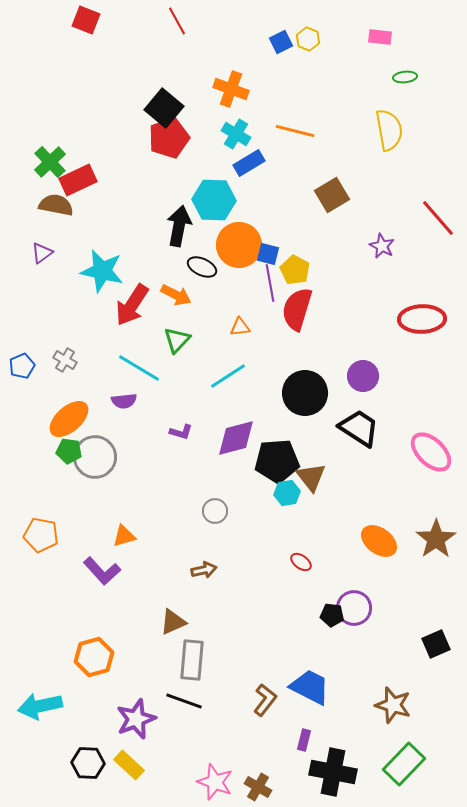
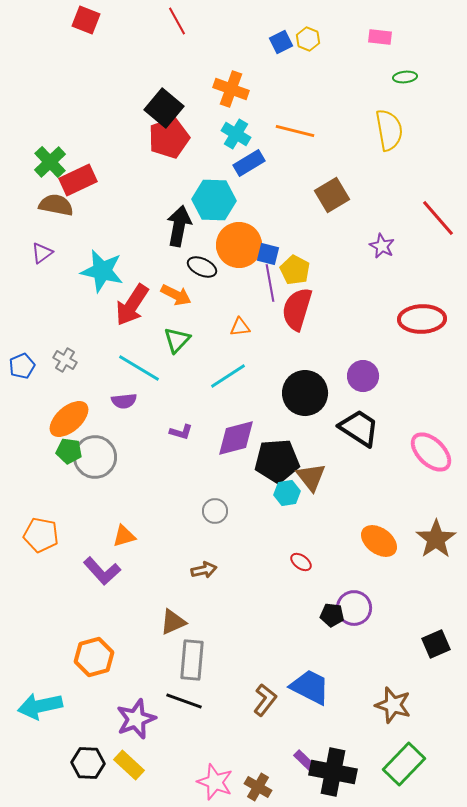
purple rectangle at (304, 740): moved 20 px down; rotated 60 degrees counterclockwise
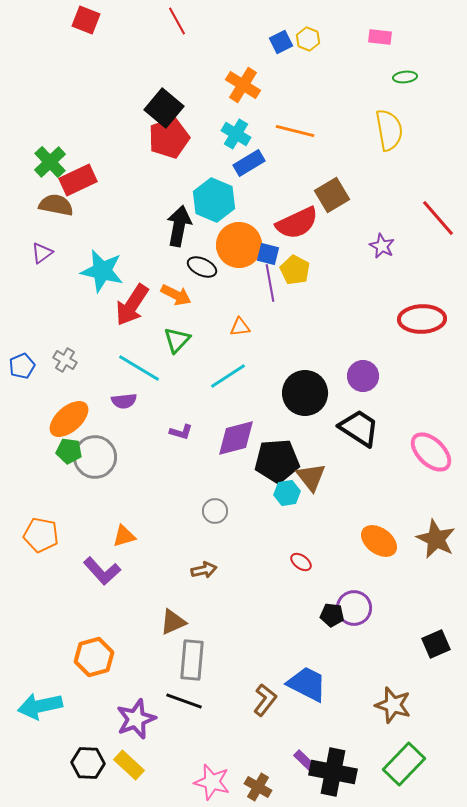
orange cross at (231, 89): moved 12 px right, 4 px up; rotated 12 degrees clockwise
cyan hexagon at (214, 200): rotated 21 degrees clockwise
red semicircle at (297, 309): moved 86 px up; rotated 132 degrees counterclockwise
brown star at (436, 539): rotated 12 degrees counterclockwise
blue trapezoid at (310, 687): moved 3 px left, 3 px up
pink star at (215, 782): moved 3 px left; rotated 6 degrees counterclockwise
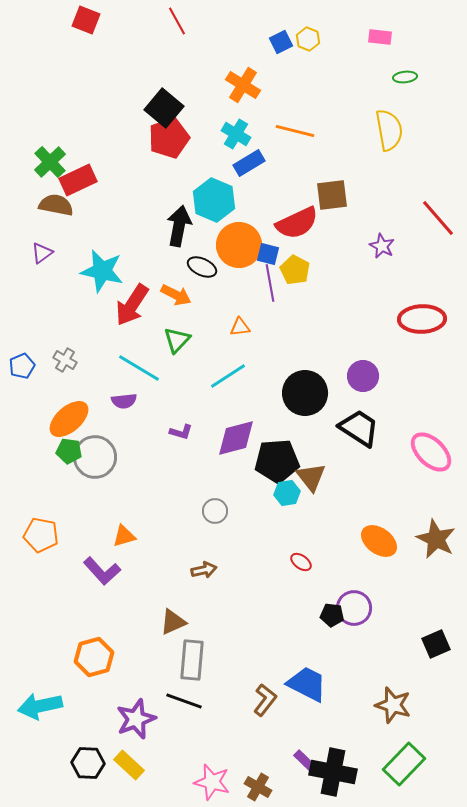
brown square at (332, 195): rotated 24 degrees clockwise
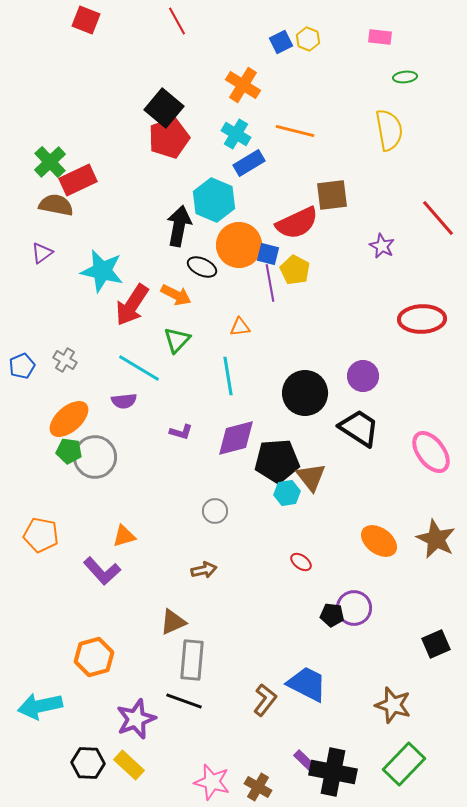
cyan line at (228, 376): rotated 66 degrees counterclockwise
pink ellipse at (431, 452): rotated 9 degrees clockwise
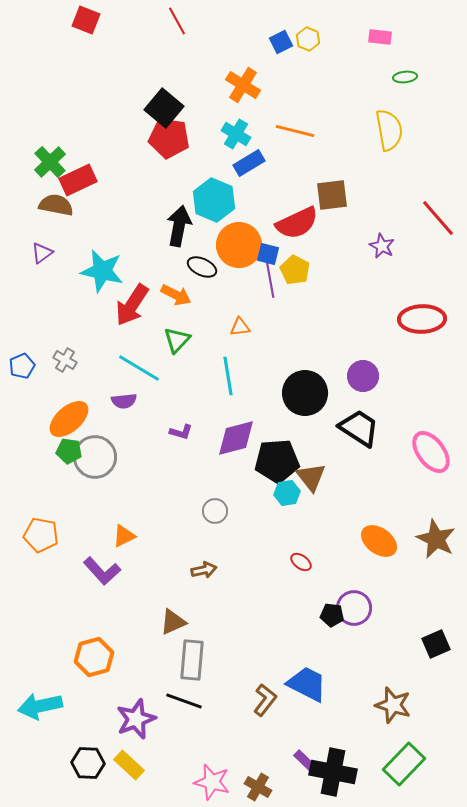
red pentagon at (169, 138): rotated 27 degrees clockwise
purple line at (270, 283): moved 4 px up
orange triangle at (124, 536): rotated 10 degrees counterclockwise
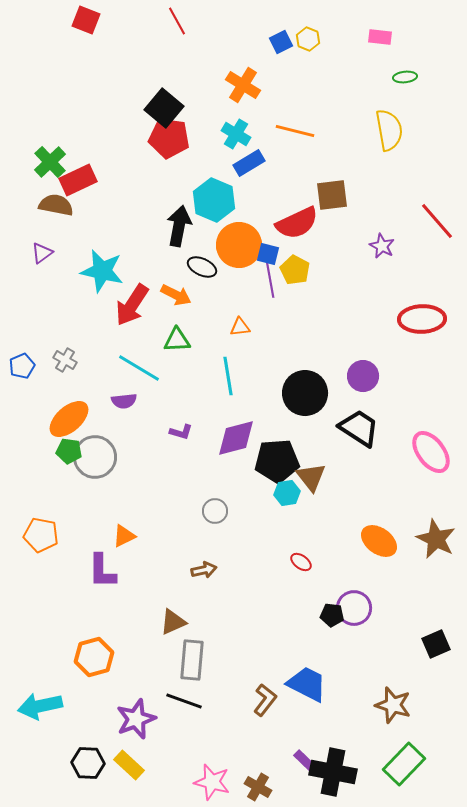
red line at (438, 218): moved 1 px left, 3 px down
green triangle at (177, 340): rotated 44 degrees clockwise
purple L-shape at (102, 571): rotated 42 degrees clockwise
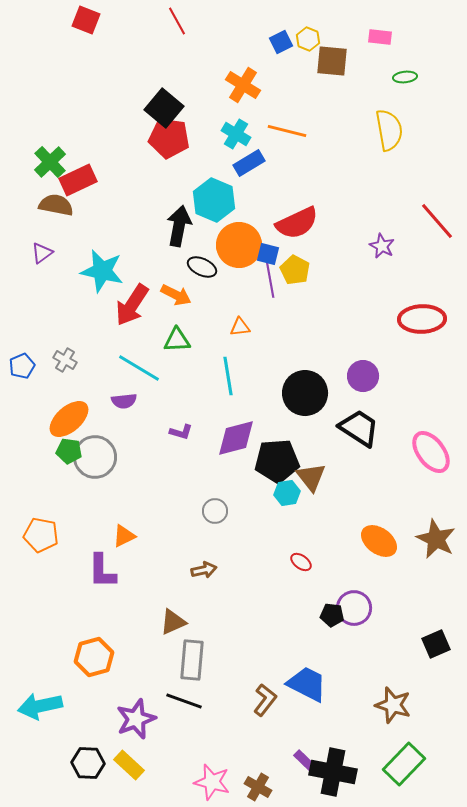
orange line at (295, 131): moved 8 px left
brown square at (332, 195): moved 134 px up; rotated 12 degrees clockwise
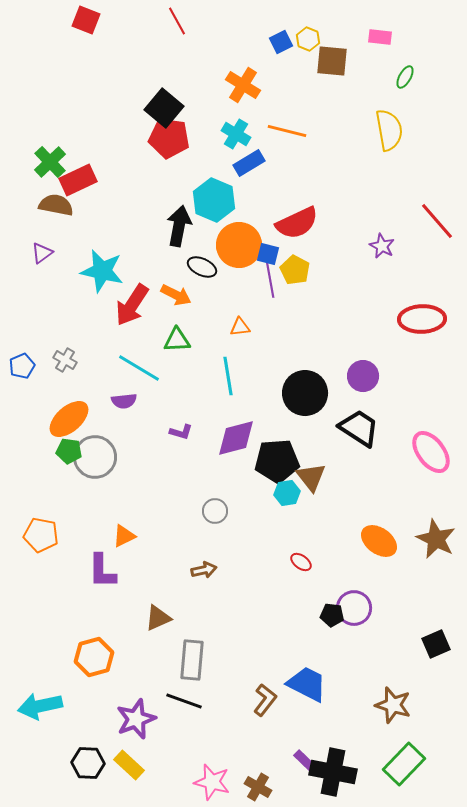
green ellipse at (405, 77): rotated 55 degrees counterclockwise
brown triangle at (173, 622): moved 15 px left, 4 px up
